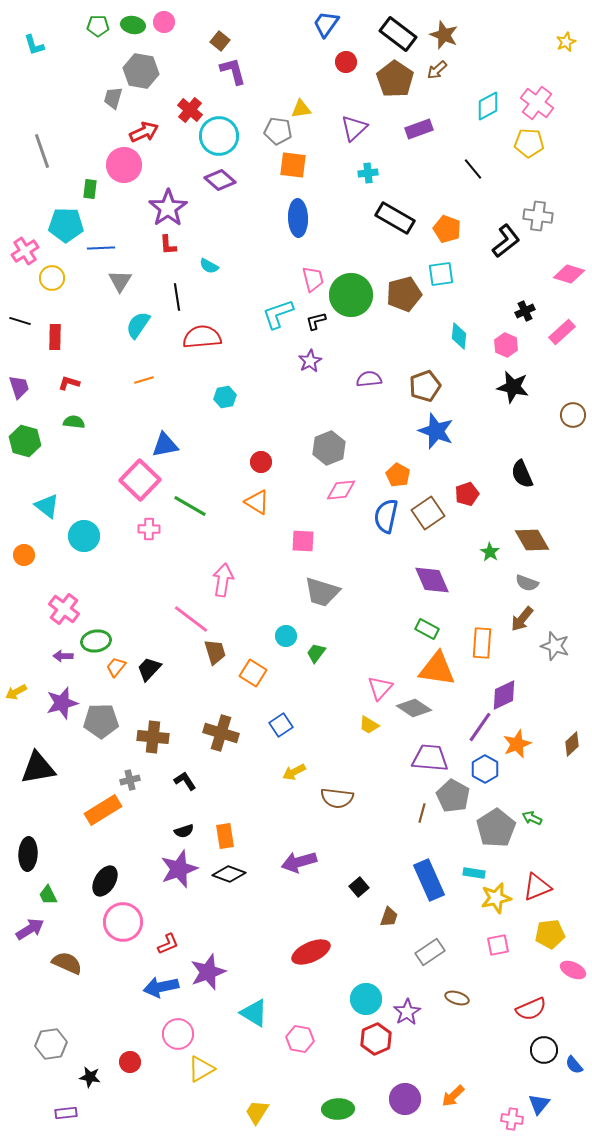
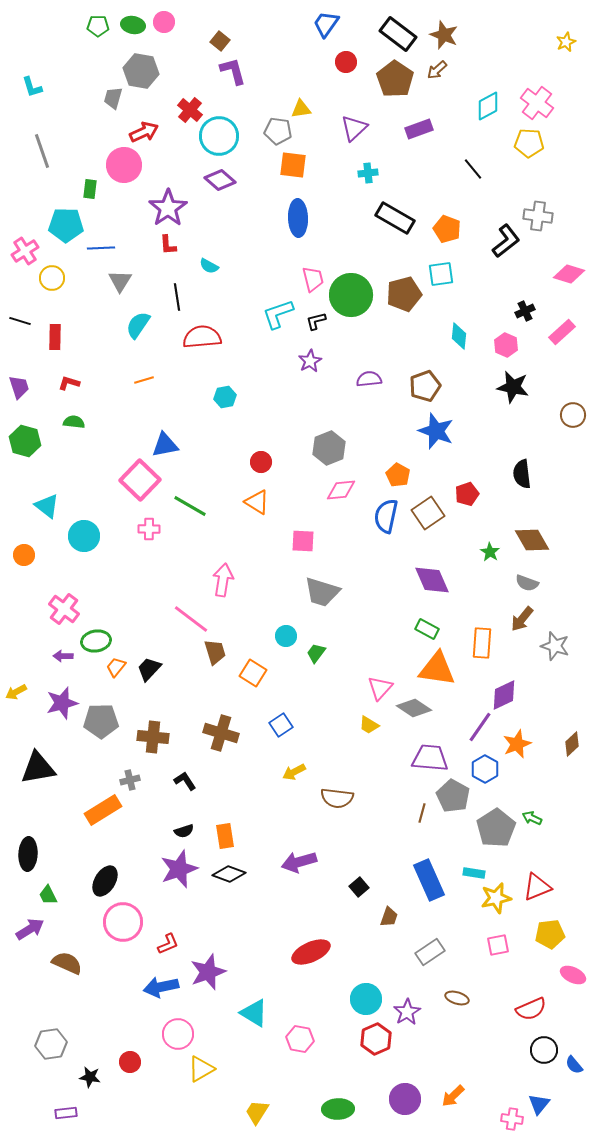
cyan L-shape at (34, 45): moved 2 px left, 42 px down
black semicircle at (522, 474): rotated 16 degrees clockwise
pink ellipse at (573, 970): moved 5 px down
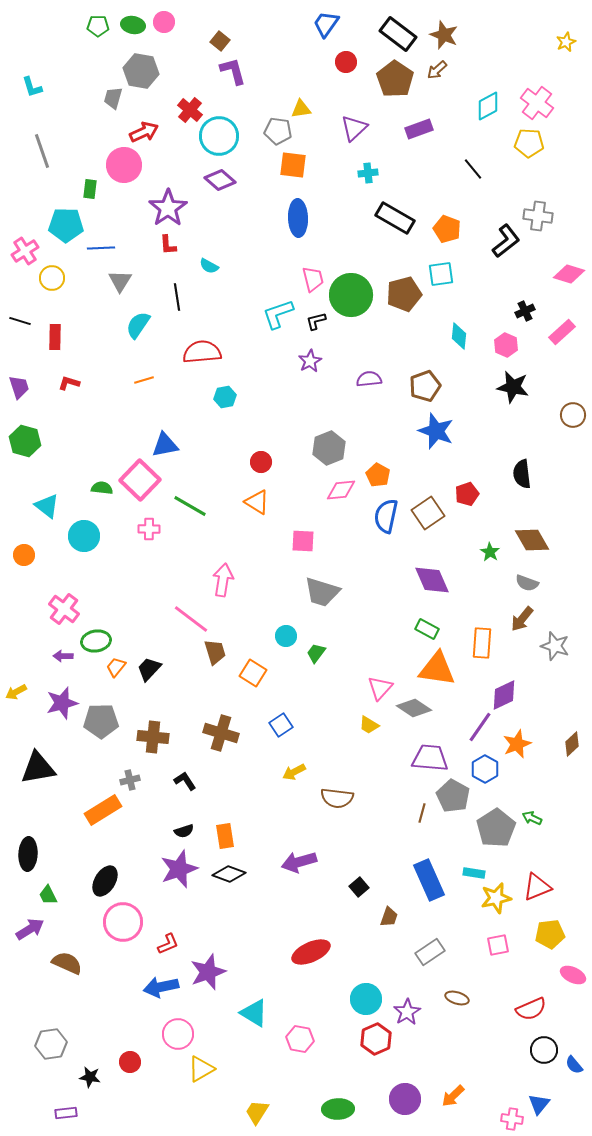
red semicircle at (202, 337): moved 15 px down
green semicircle at (74, 422): moved 28 px right, 66 px down
orange pentagon at (398, 475): moved 20 px left
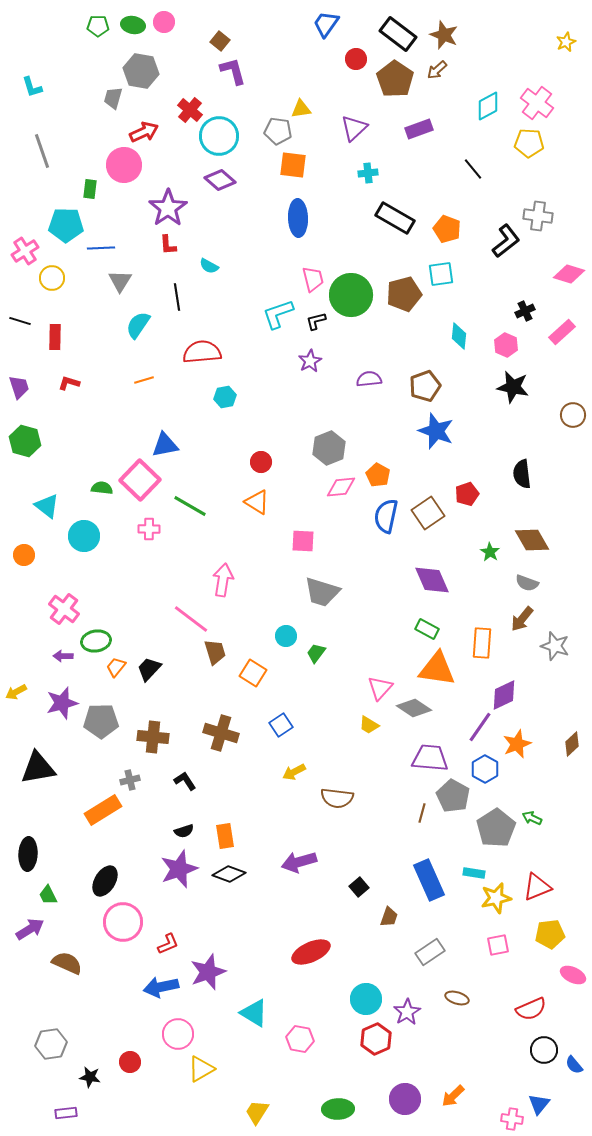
red circle at (346, 62): moved 10 px right, 3 px up
pink diamond at (341, 490): moved 3 px up
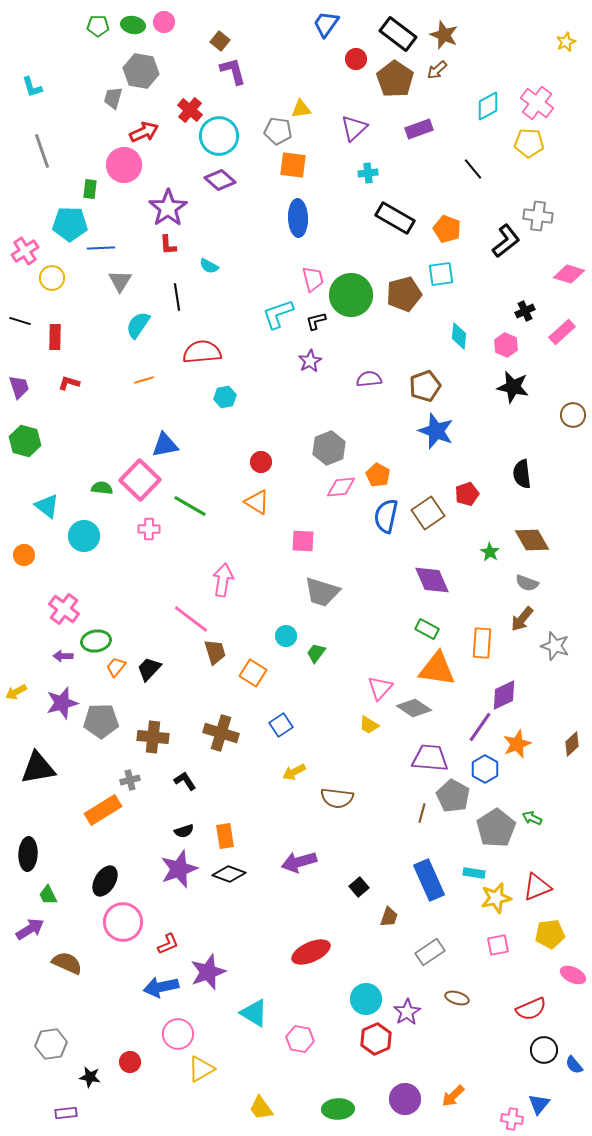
cyan pentagon at (66, 225): moved 4 px right, 1 px up
yellow trapezoid at (257, 1112): moved 4 px right, 4 px up; rotated 68 degrees counterclockwise
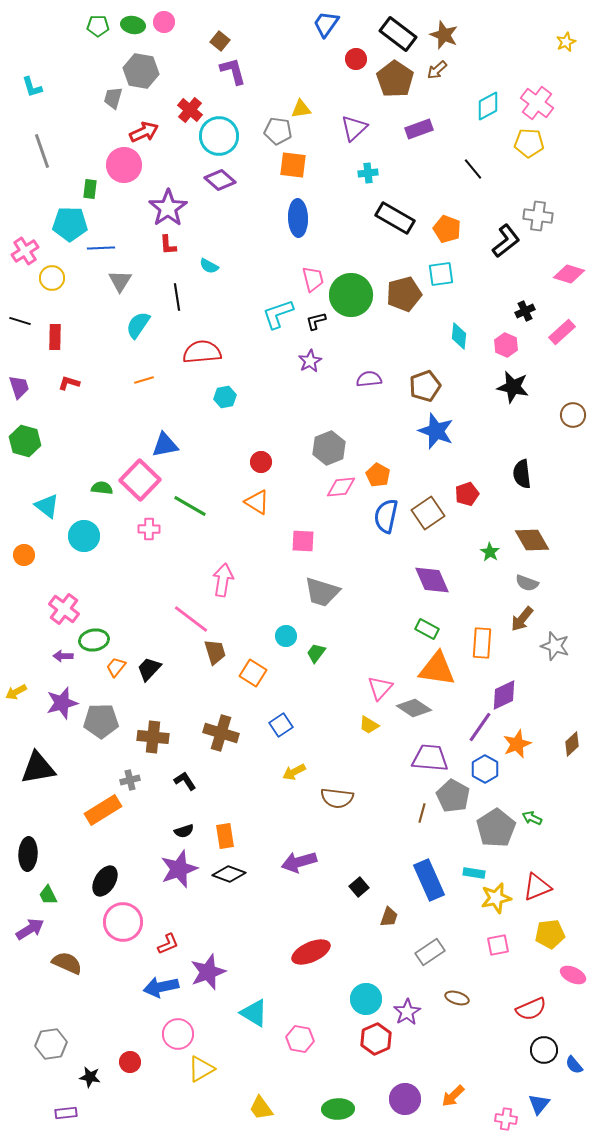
green ellipse at (96, 641): moved 2 px left, 1 px up
pink cross at (512, 1119): moved 6 px left
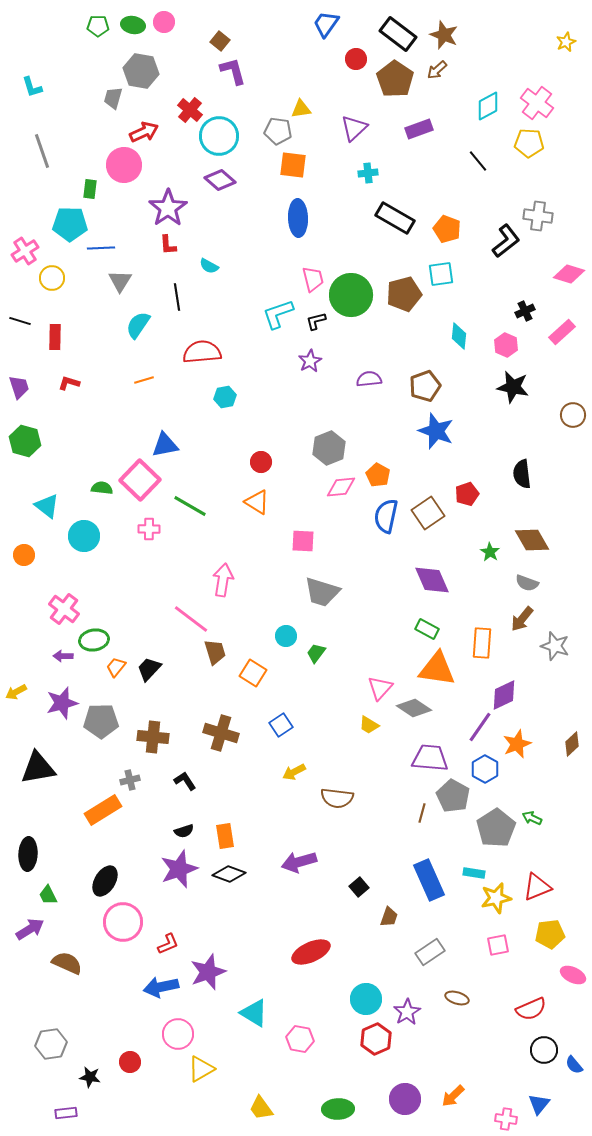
black line at (473, 169): moved 5 px right, 8 px up
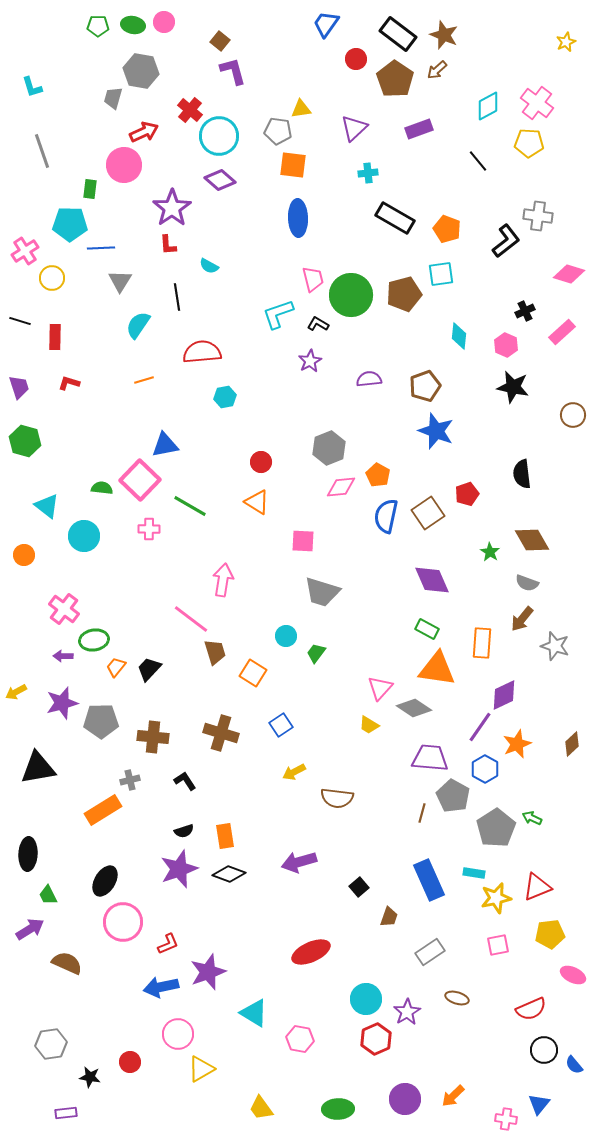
purple star at (168, 208): moved 4 px right
black L-shape at (316, 321): moved 2 px right, 3 px down; rotated 45 degrees clockwise
